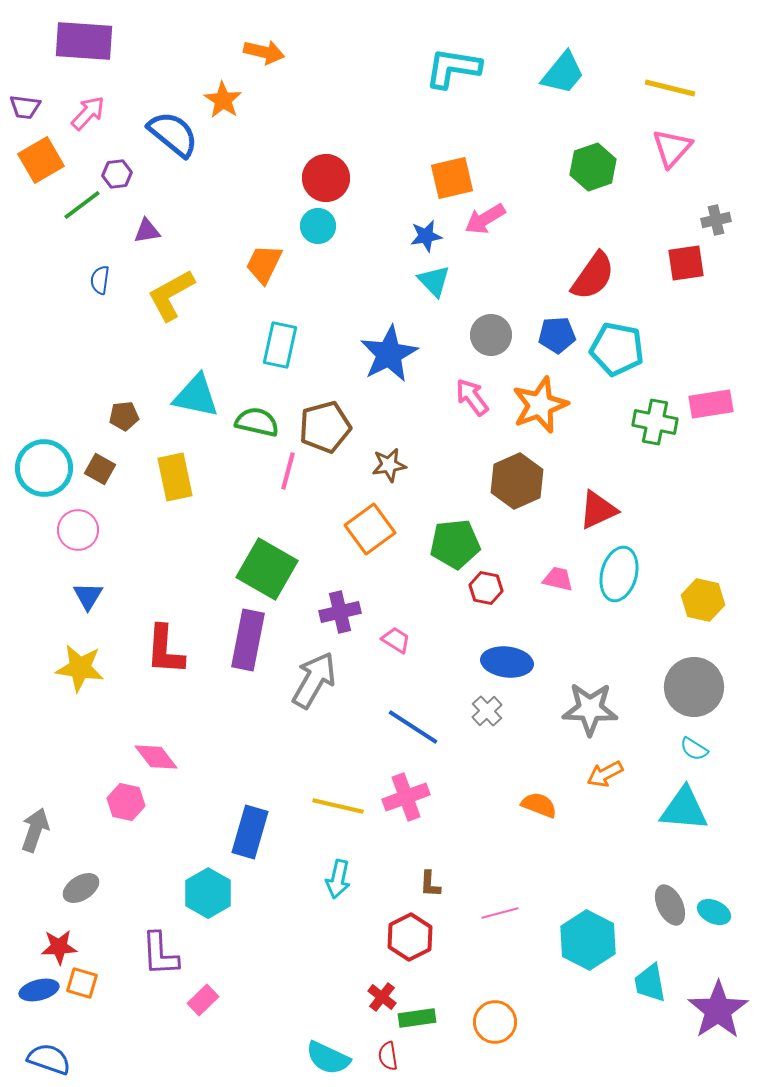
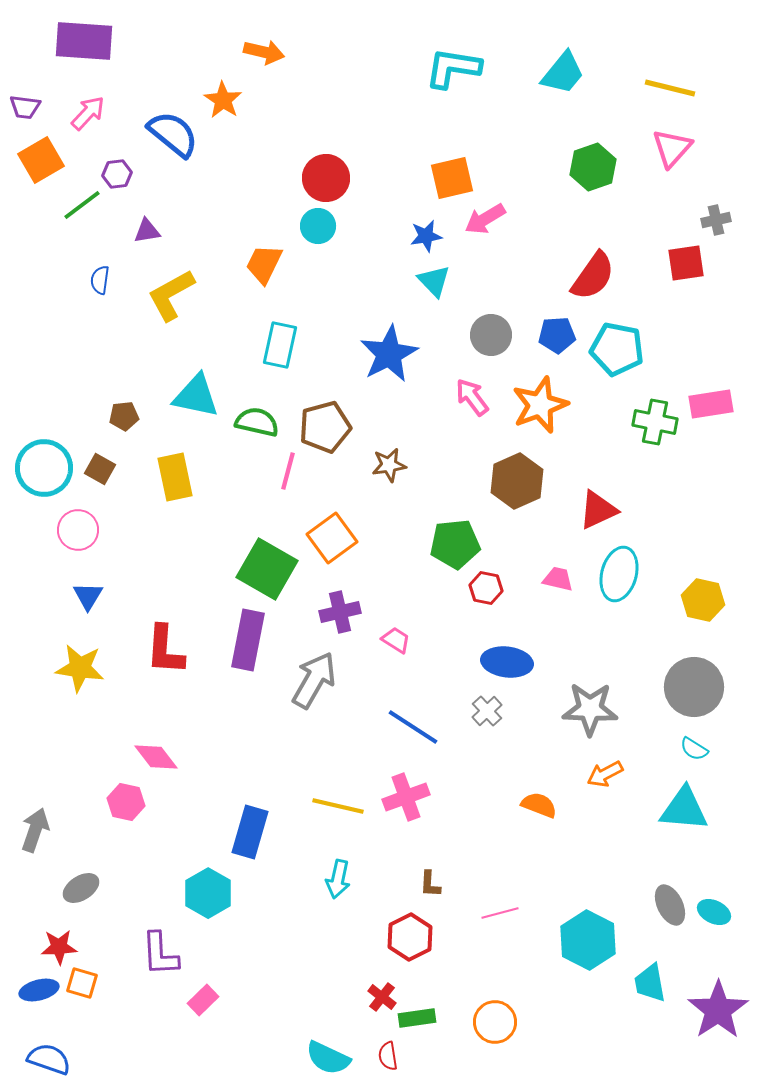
orange square at (370, 529): moved 38 px left, 9 px down
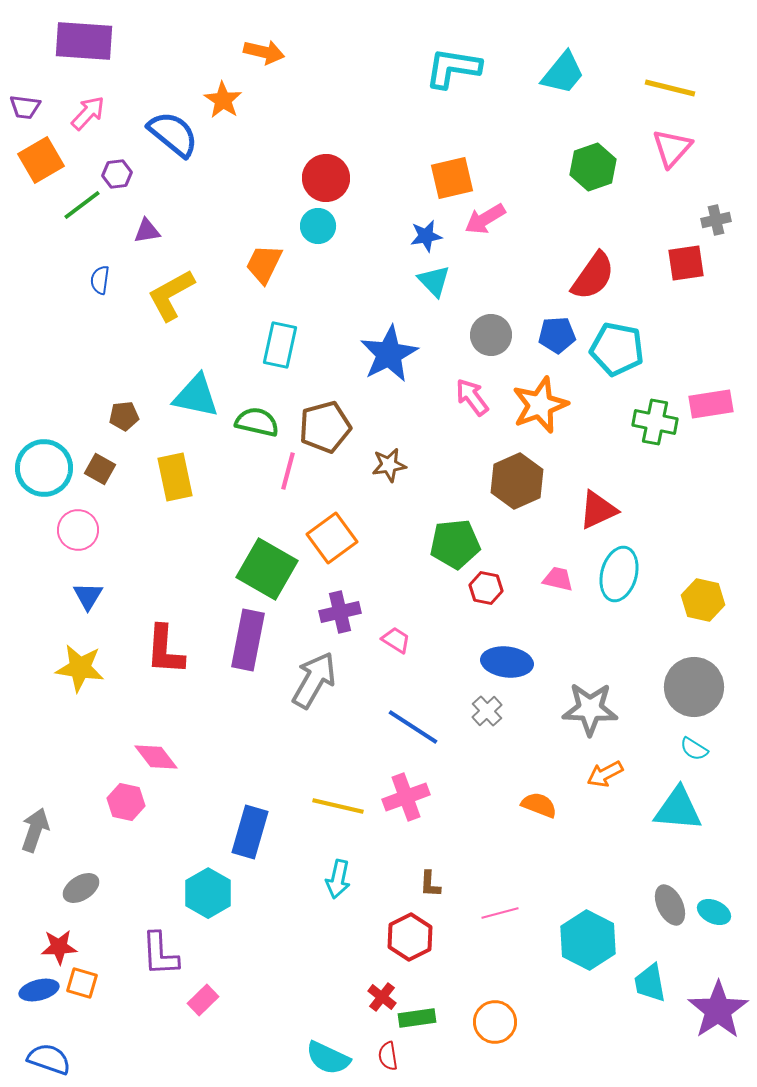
cyan triangle at (684, 809): moved 6 px left
